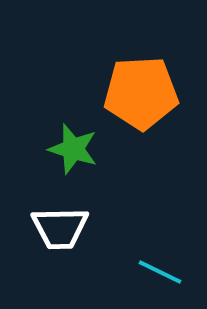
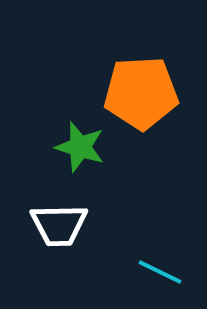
green star: moved 7 px right, 2 px up
white trapezoid: moved 1 px left, 3 px up
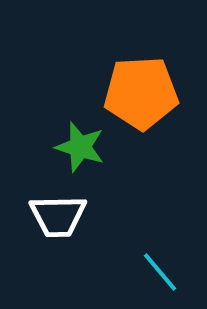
white trapezoid: moved 1 px left, 9 px up
cyan line: rotated 24 degrees clockwise
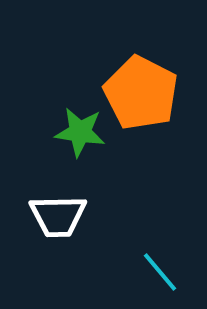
orange pentagon: rotated 30 degrees clockwise
green star: moved 15 px up; rotated 9 degrees counterclockwise
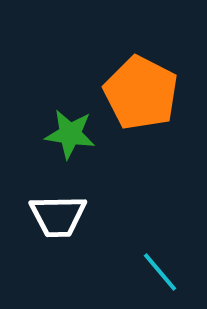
green star: moved 10 px left, 2 px down
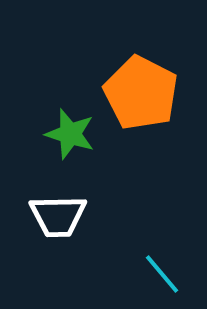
green star: rotated 9 degrees clockwise
cyan line: moved 2 px right, 2 px down
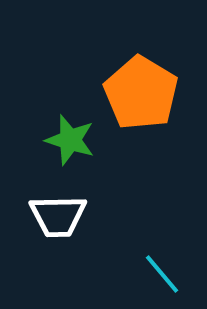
orange pentagon: rotated 4 degrees clockwise
green star: moved 6 px down
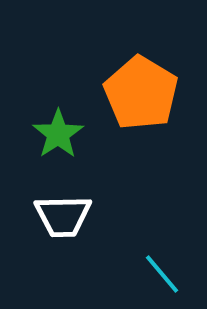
green star: moved 12 px left, 6 px up; rotated 21 degrees clockwise
white trapezoid: moved 5 px right
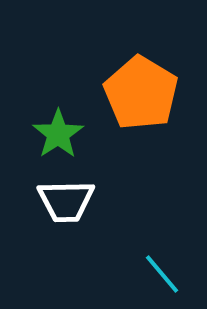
white trapezoid: moved 3 px right, 15 px up
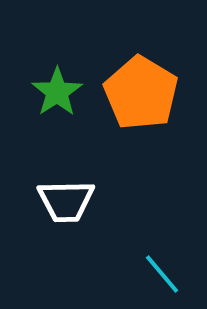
green star: moved 1 px left, 42 px up
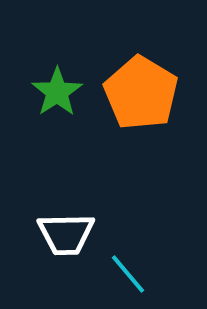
white trapezoid: moved 33 px down
cyan line: moved 34 px left
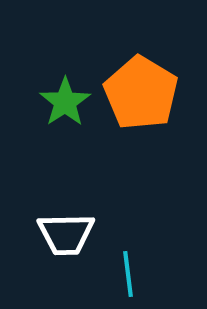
green star: moved 8 px right, 10 px down
cyan line: rotated 33 degrees clockwise
